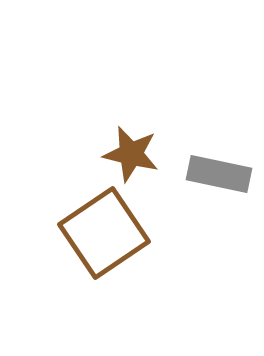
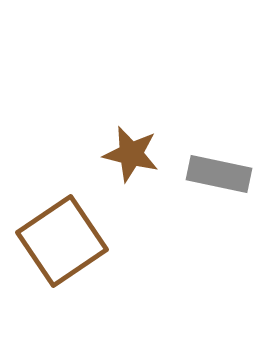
brown square: moved 42 px left, 8 px down
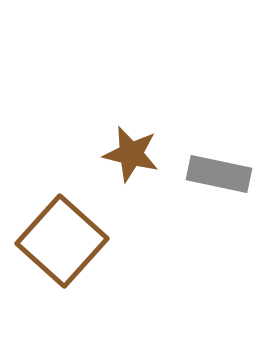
brown square: rotated 14 degrees counterclockwise
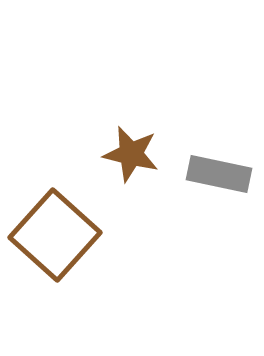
brown square: moved 7 px left, 6 px up
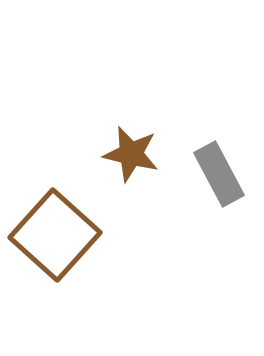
gray rectangle: rotated 50 degrees clockwise
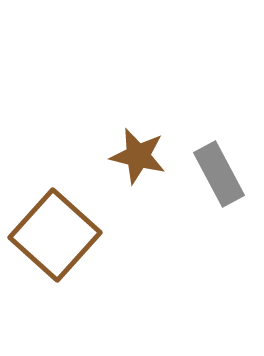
brown star: moved 7 px right, 2 px down
